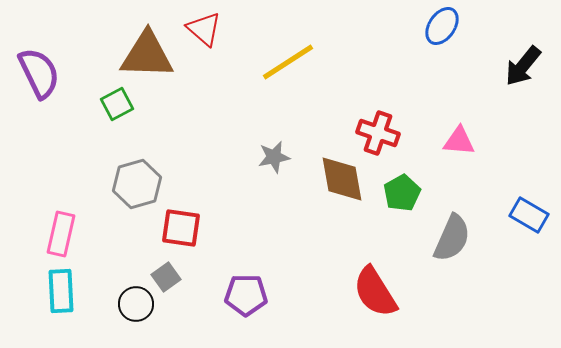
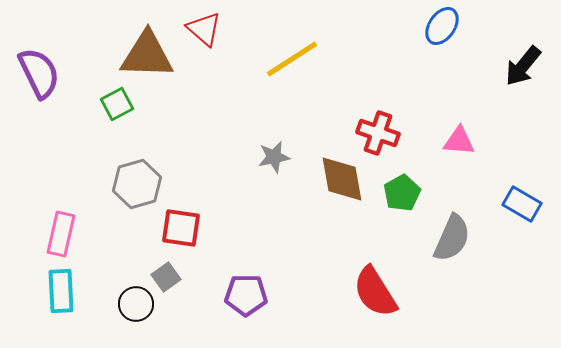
yellow line: moved 4 px right, 3 px up
blue rectangle: moved 7 px left, 11 px up
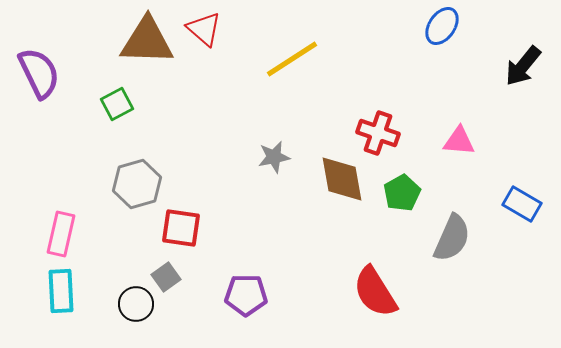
brown triangle: moved 14 px up
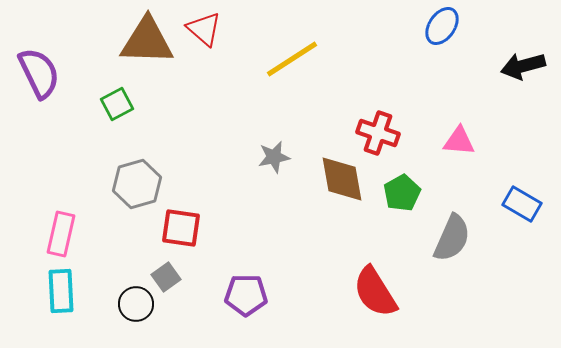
black arrow: rotated 36 degrees clockwise
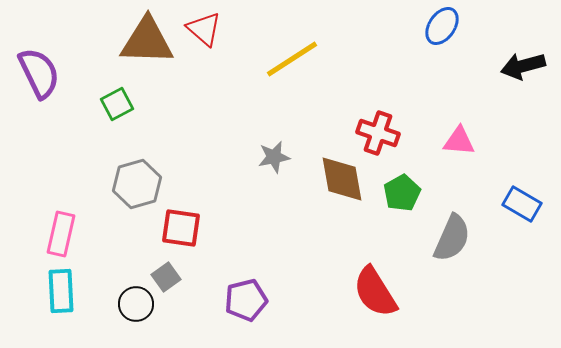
purple pentagon: moved 5 px down; rotated 15 degrees counterclockwise
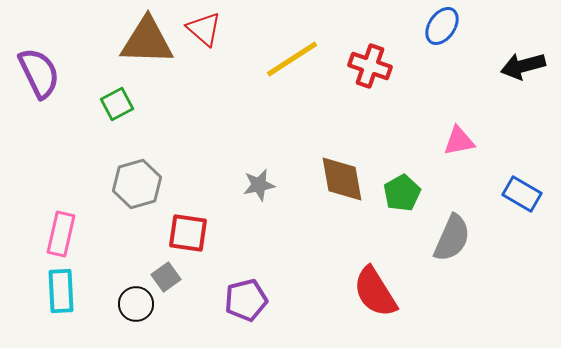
red cross: moved 8 px left, 67 px up
pink triangle: rotated 16 degrees counterclockwise
gray star: moved 15 px left, 28 px down
blue rectangle: moved 10 px up
red square: moved 7 px right, 5 px down
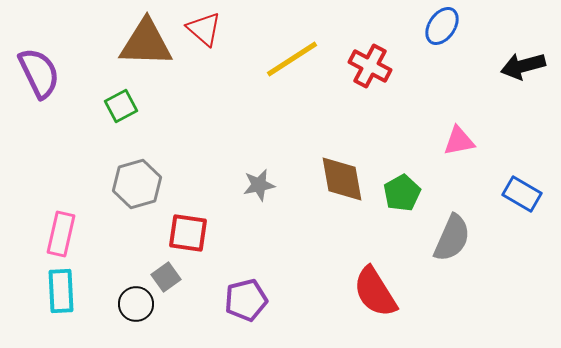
brown triangle: moved 1 px left, 2 px down
red cross: rotated 9 degrees clockwise
green square: moved 4 px right, 2 px down
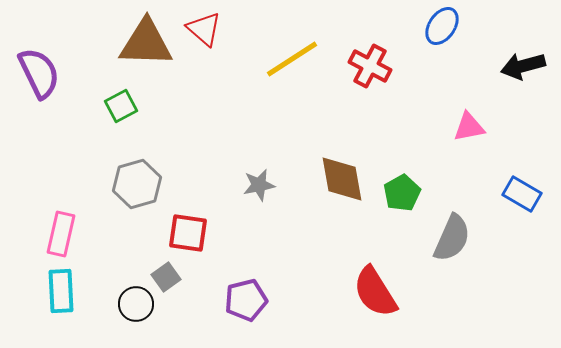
pink triangle: moved 10 px right, 14 px up
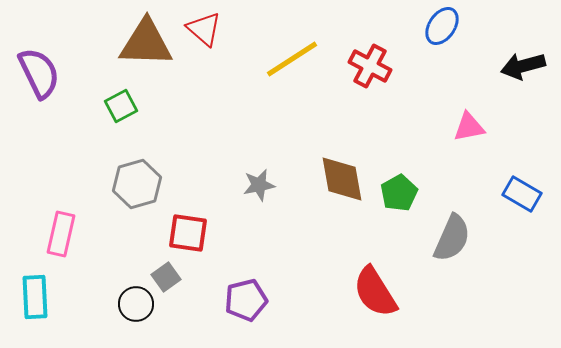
green pentagon: moved 3 px left
cyan rectangle: moved 26 px left, 6 px down
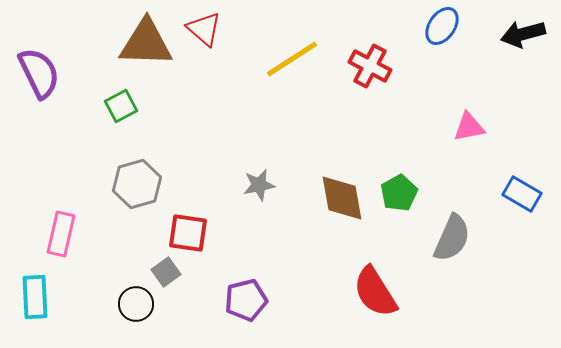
black arrow: moved 32 px up
brown diamond: moved 19 px down
gray square: moved 5 px up
